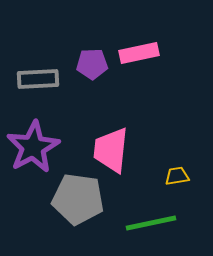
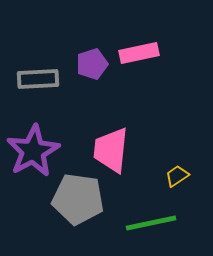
purple pentagon: rotated 16 degrees counterclockwise
purple star: moved 4 px down
yellow trapezoid: rotated 25 degrees counterclockwise
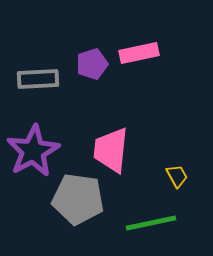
yellow trapezoid: rotated 95 degrees clockwise
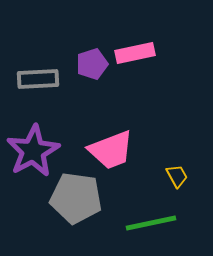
pink rectangle: moved 4 px left
pink trapezoid: rotated 117 degrees counterclockwise
gray pentagon: moved 2 px left, 1 px up
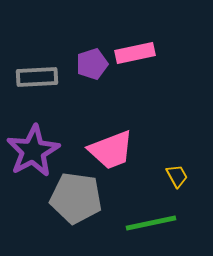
gray rectangle: moved 1 px left, 2 px up
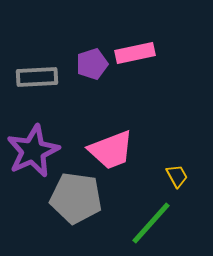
purple star: rotated 4 degrees clockwise
green line: rotated 36 degrees counterclockwise
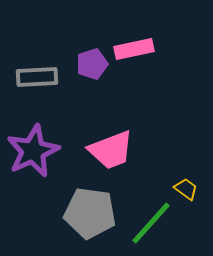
pink rectangle: moved 1 px left, 4 px up
yellow trapezoid: moved 9 px right, 13 px down; rotated 25 degrees counterclockwise
gray pentagon: moved 14 px right, 15 px down
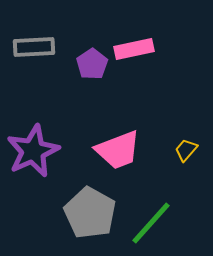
purple pentagon: rotated 16 degrees counterclockwise
gray rectangle: moved 3 px left, 30 px up
pink trapezoid: moved 7 px right
yellow trapezoid: moved 39 px up; rotated 85 degrees counterclockwise
gray pentagon: rotated 21 degrees clockwise
